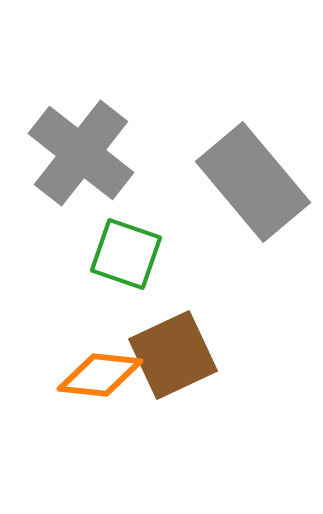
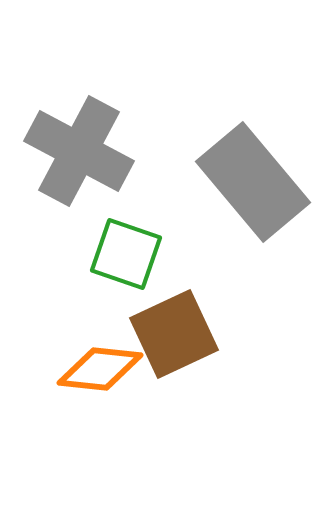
gray cross: moved 2 px left, 2 px up; rotated 10 degrees counterclockwise
brown square: moved 1 px right, 21 px up
orange diamond: moved 6 px up
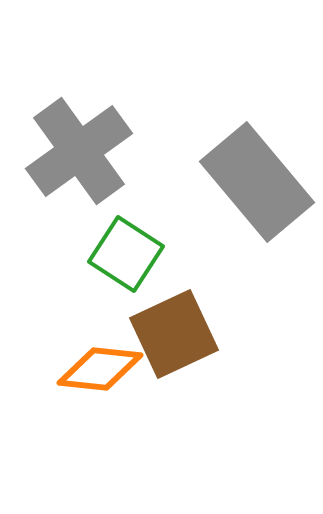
gray cross: rotated 26 degrees clockwise
gray rectangle: moved 4 px right
green square: rotated 14 degrees clockwise
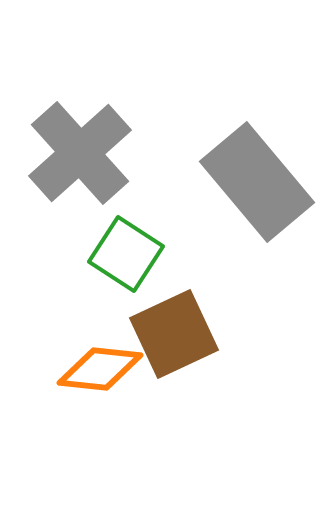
gray cross: moved 1 px right, 2 px down; rotated 6 degrees counterclockwise
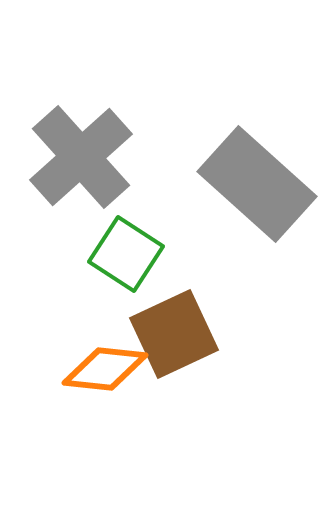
gray cross: moved 1 px right, 4 px down
gray rectangle: moved 2 px down; rotated 8 degrees counterclockwise
orange diamond: moved 5 px right
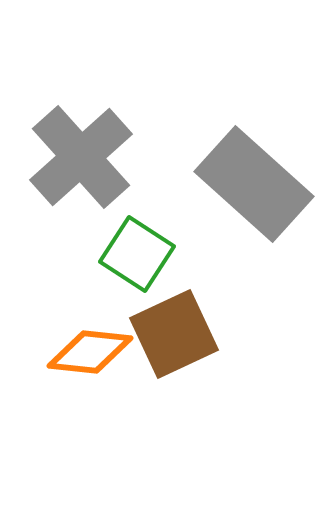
gray rectangle: moved 3 px left
green square: moved 11 px right
orange diamond: moved 15 px left, 17 px up
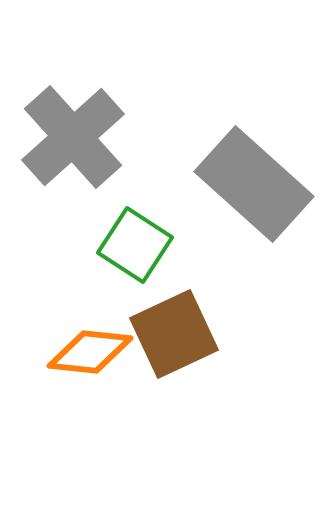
gray cross: moved 8 px left, 20 px up
green square: moved 2 px left, 9 px up
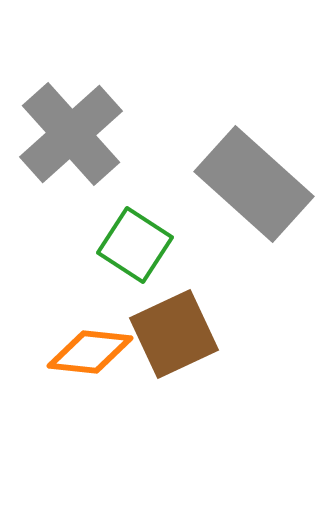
gray cross: moved 2 px left, 3 px up
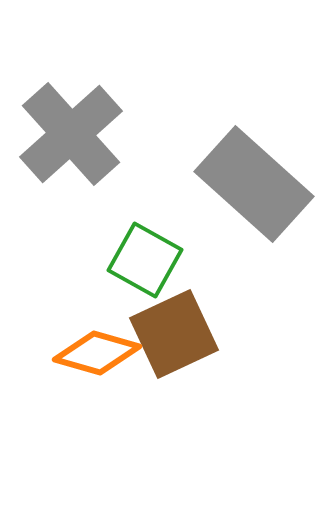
green square: moved 10 px right, 15 px down; rotated 4 degrees counterclockwise
orange diamond: moved 7 px right, 1 px down; rotated 10 degrees clockwise
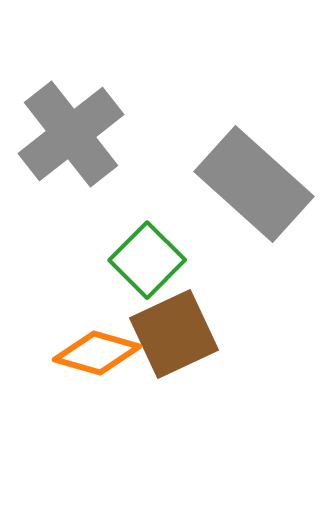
gray cross: rotated 4 degrees clockwise
green square: moved 2 px right; rotated 16 degrees clockwise
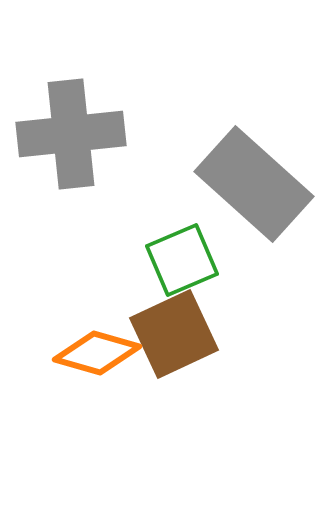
gray cross: rotated 32 degrees clockwise
green square: moved 35 px right; rotated 22 degrees clockwise
